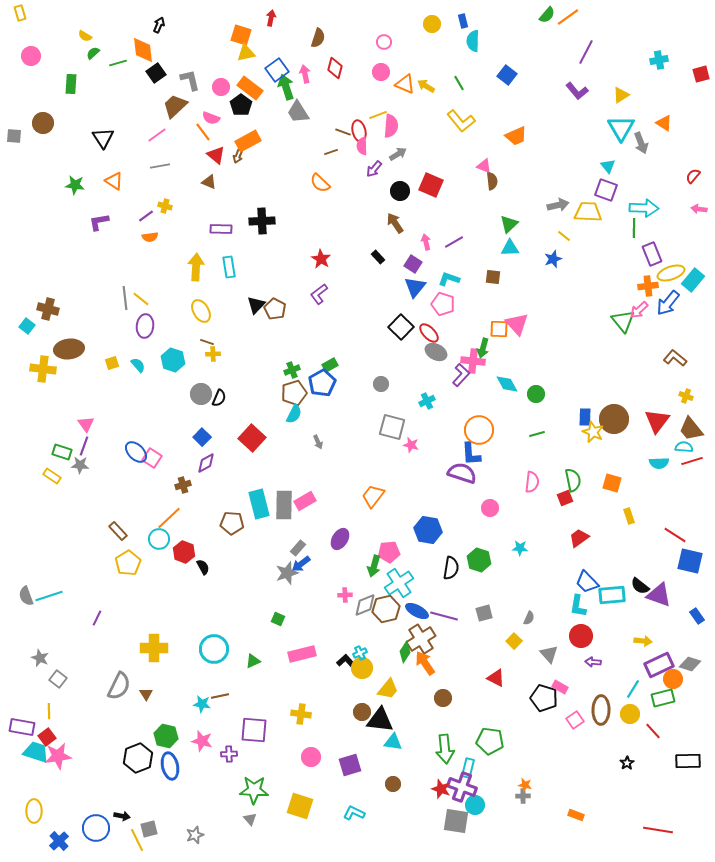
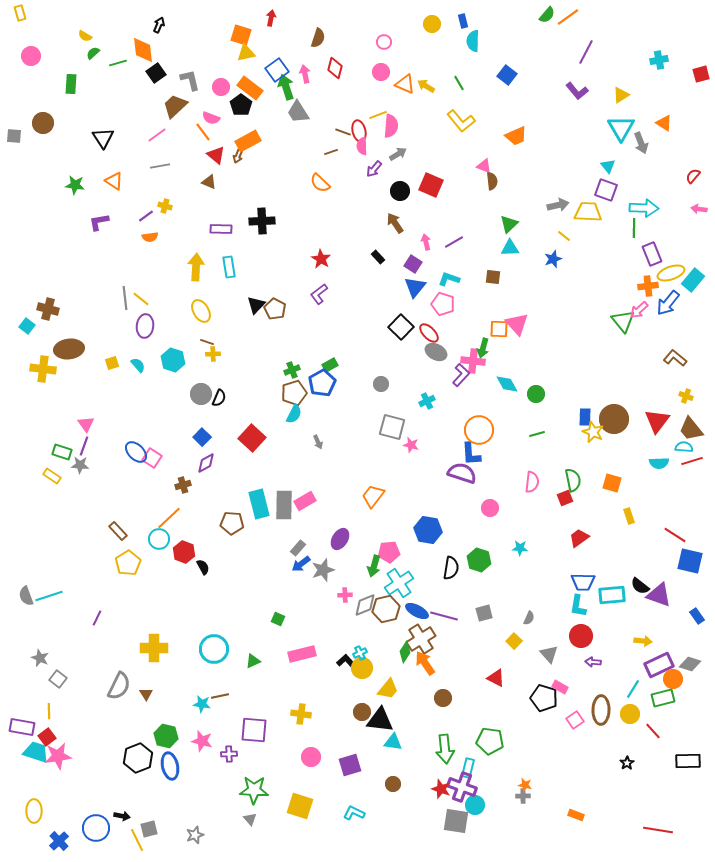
gray star at (287, 573): moved 36 px right, 3 px up
blue trapezoid at (587, 582): moved 4 px left; rotated 45 degrees counterclockwise
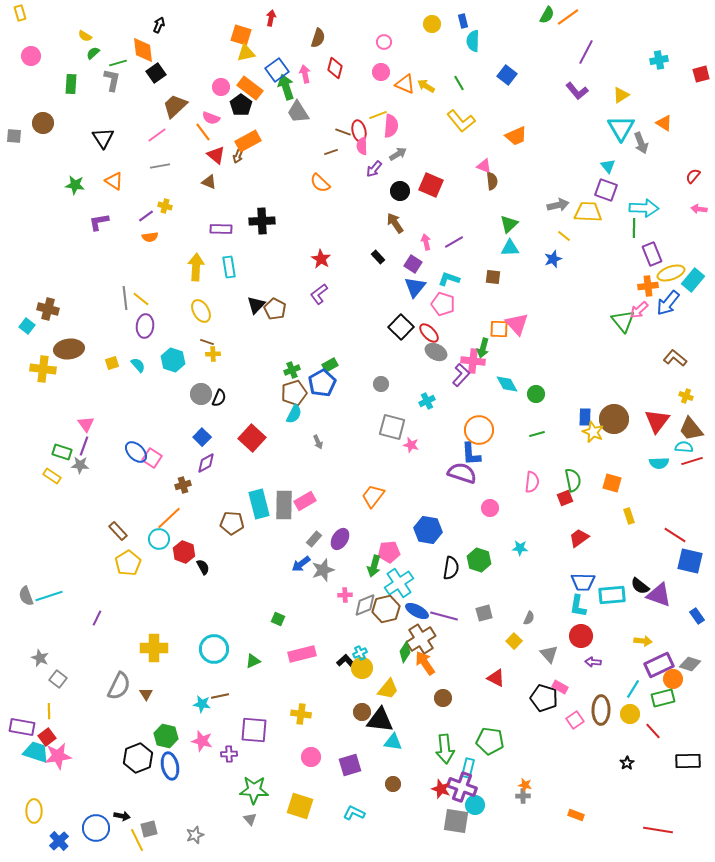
green semicircle at (547, 15): rotated 12 degrees counterclockwise
gray L-shape at (190, 80): moved 78 px left; rotated 25 degrees clockwise
gray rectangle at (298, 548): moved 16 px right, 9 px up
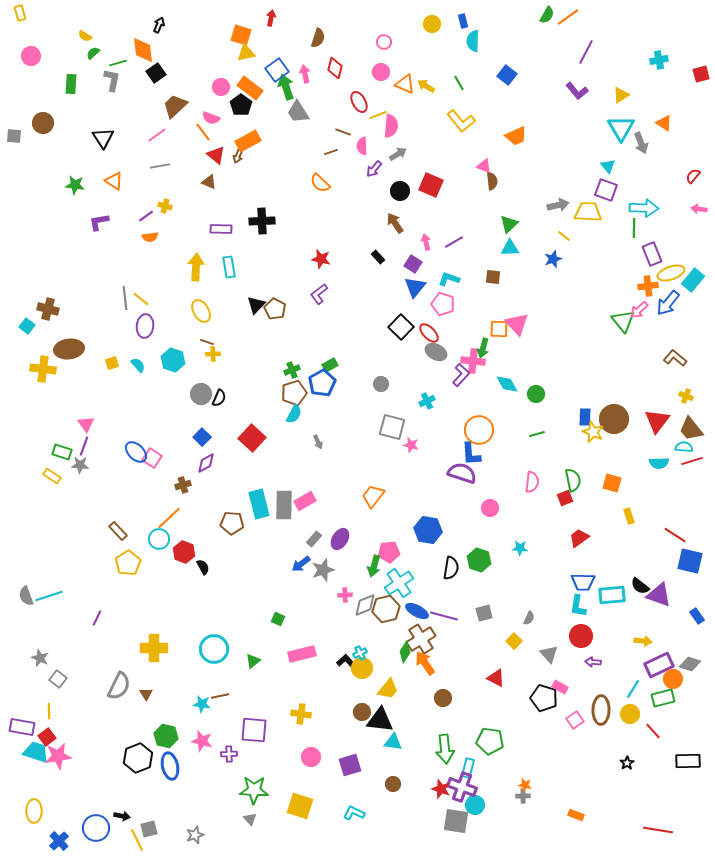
red ellipse at (359, 131): moved 29 px up; rotated 15 degrees counterclockwise
red star at (321, 259): rotated 18 degrees counterclockwise
green triangle at (253, 661): rotated 14 degrees counterclockwise
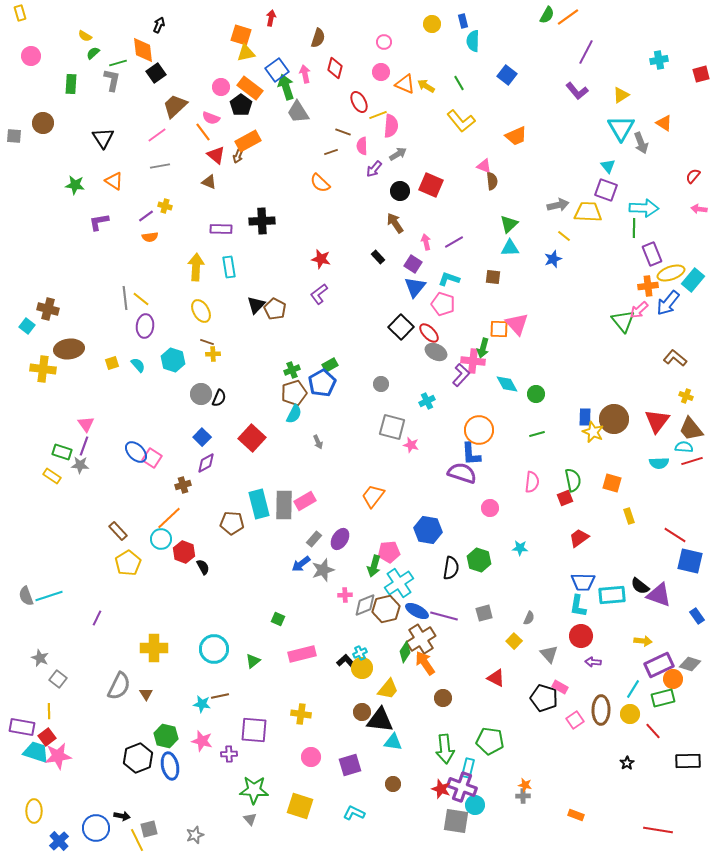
cyan circle at (159, 539): moved 2 px right
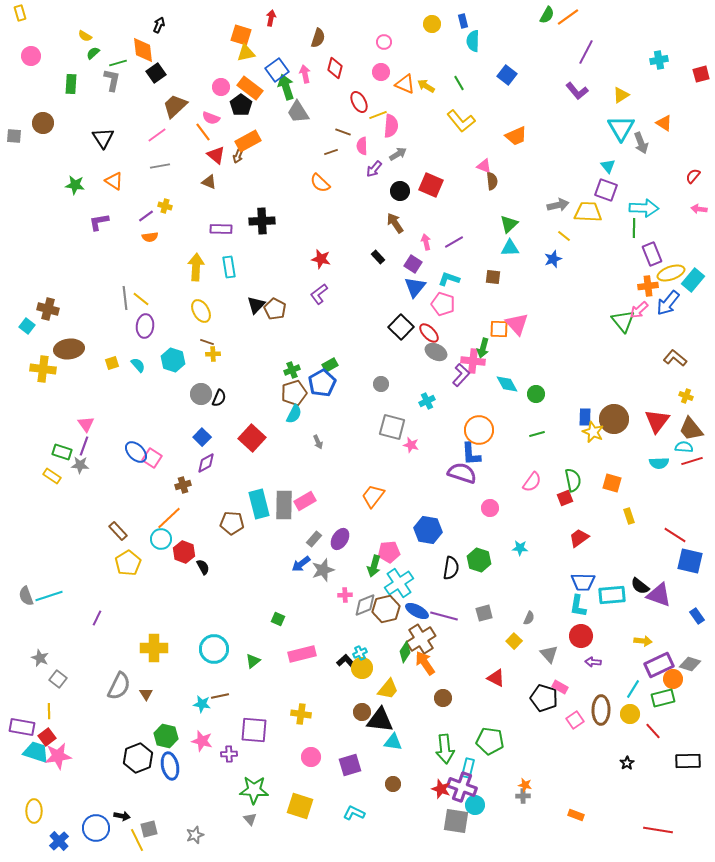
pink semicircle at (532, 482): rotated 30 degrees clockwise
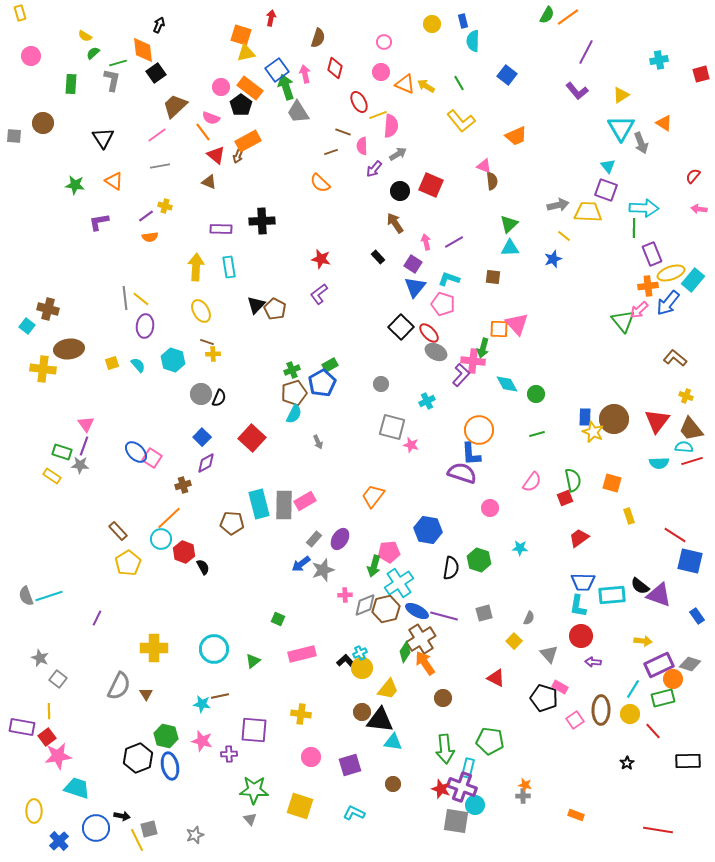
cyan trapezoid at (36, 752): moved 41 px right, 36 px down
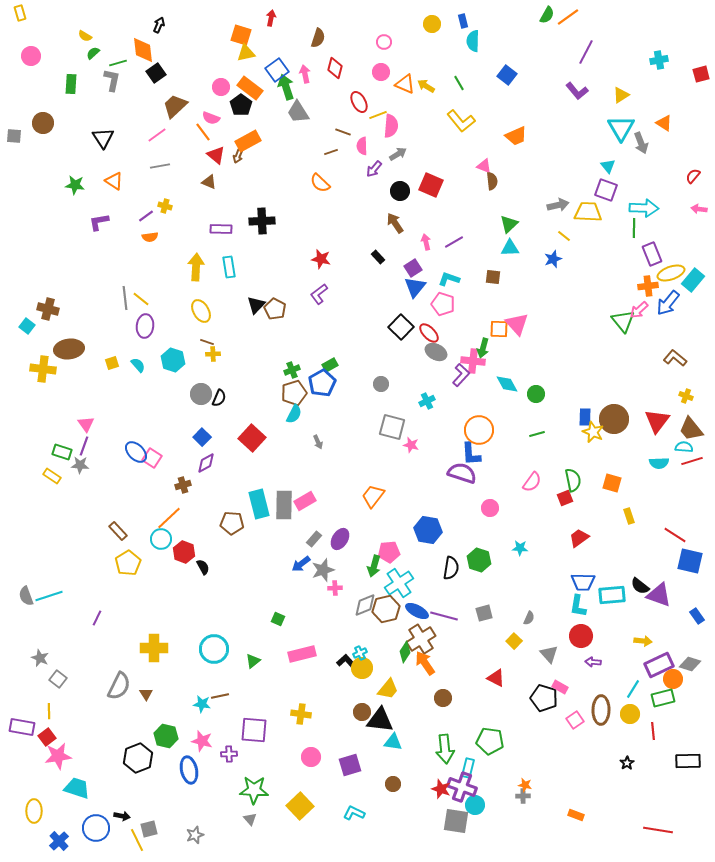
purple square at (413, 264): moved 4 px down; rotated 24 degrees clockwise
pink cross at (345, 595): moved 10 px left, 7 px up
red line at (653, 731): rotated 36 degrees clockwise
blue ellipse at (170, 766): moved 19 px right, 4 px down
yellow square at (300, 806): rotated 28 degrees clockwise
